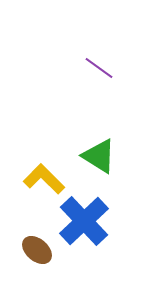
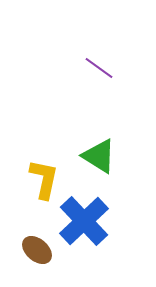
yellow L-shape: rotated 57 degrees clockwise
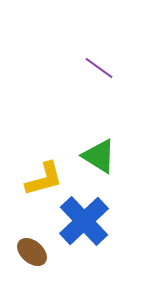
yellow L-shape: rotated 63 degrees clockwise
brown ellipse: moved 5 px left, 2 px down
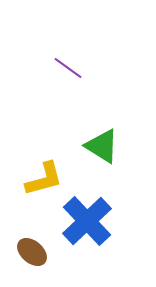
purple line: moved 31 px left
green triangle: moved 3 px right, 10 px up
blue cross: moved 3 px right
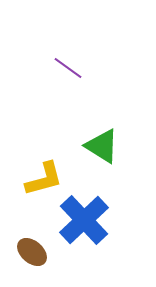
blue cross: moved 3 px left, 1 px up
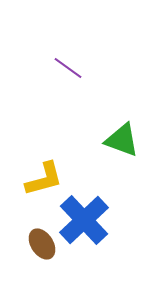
green triangle: moved 20 px right, 6 px up; rotated 12 degrees counterclockwise
brown ellipse: moved 10 px right, 8 px up; rotated 16 degrees clockwise
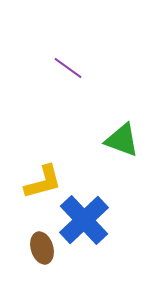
yellow L-shape: moved 1 px left, 3 px down
brown ellipse: moved 4 px down; rotated 16 degrees clockwise
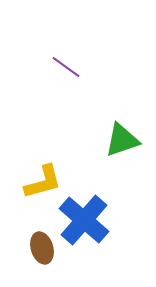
purple line: moved 2 px left, 1 px up
green triangle: rotated 39 degrees counterclockwise
blue cross: rotated 6 degrees counterclockwise
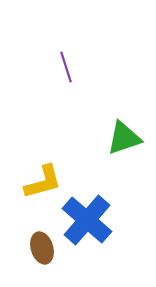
purple line: rotated 36 degrees clockwise
green triangle: moved 2 px right, 2 px up
blue cross: moved 3 px right
